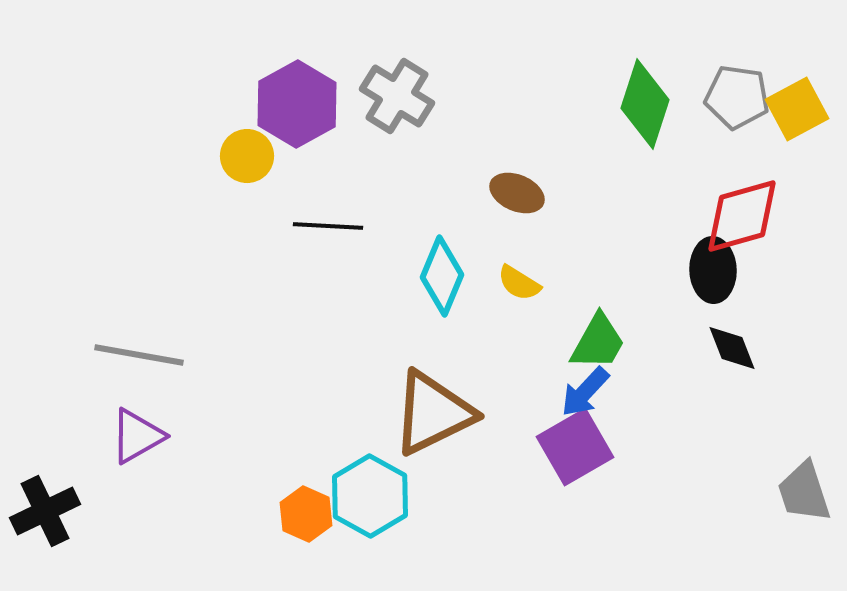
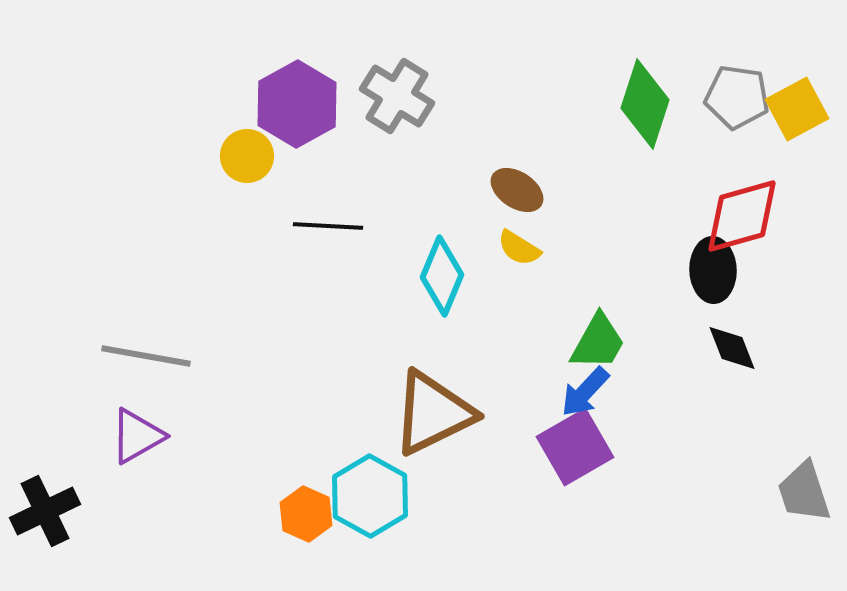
brown ellipse: moved 3 px up; rotated 10 degrees clockwise
yellow semicircle: moved 35 px up
gray line: moved 7 px right, 1 px down
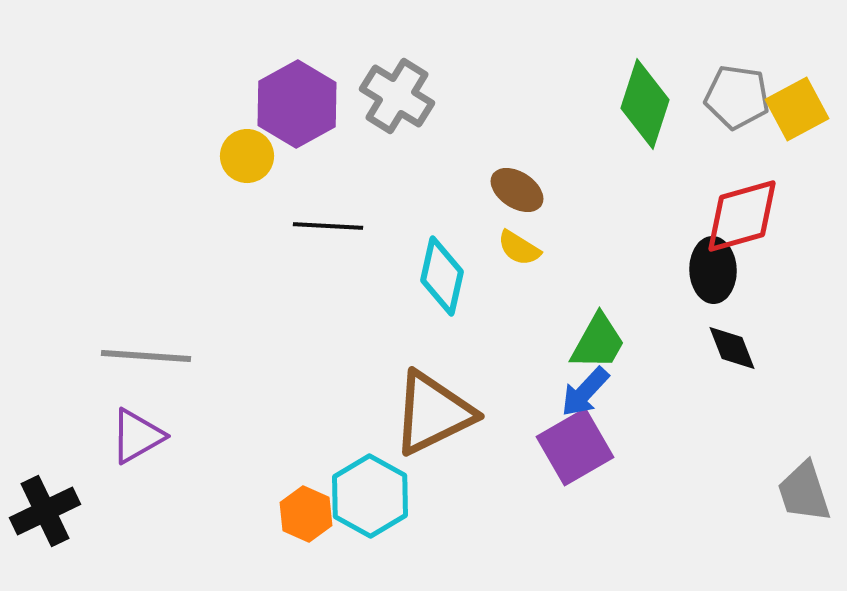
cyan diamond: rotated 10 degrees counterclockwise
gray line: rotated 6 degrees counterclockwise
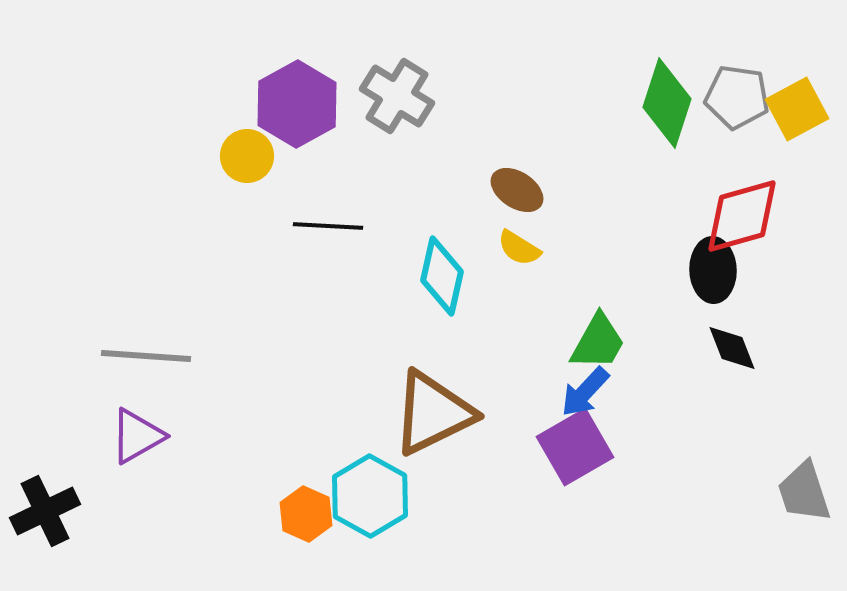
green diamond: moved 22 px right, 1 px up
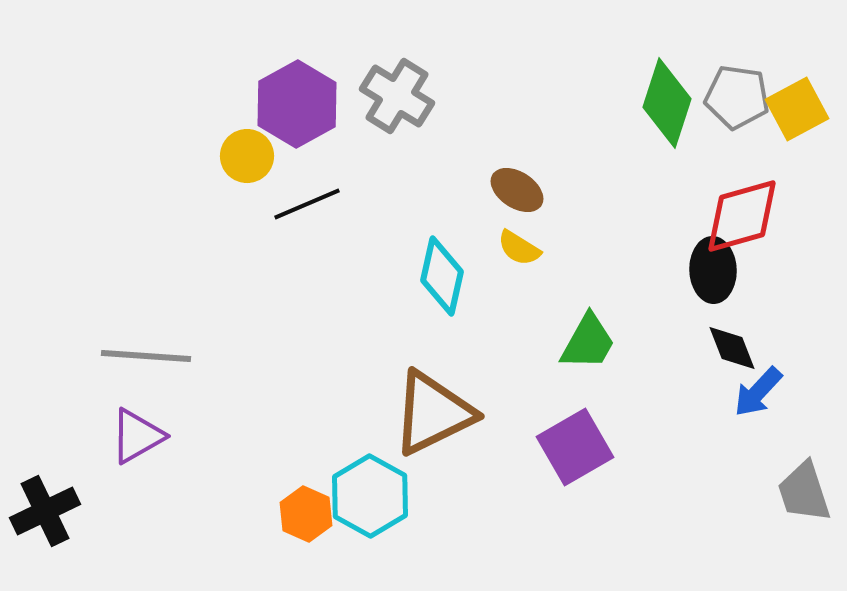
black line: moved 21 px left, 22 px up; rotated 26 degrees counterclockwise
green trapezoid: moved 10 px left
blue arrow: moved 173 px right
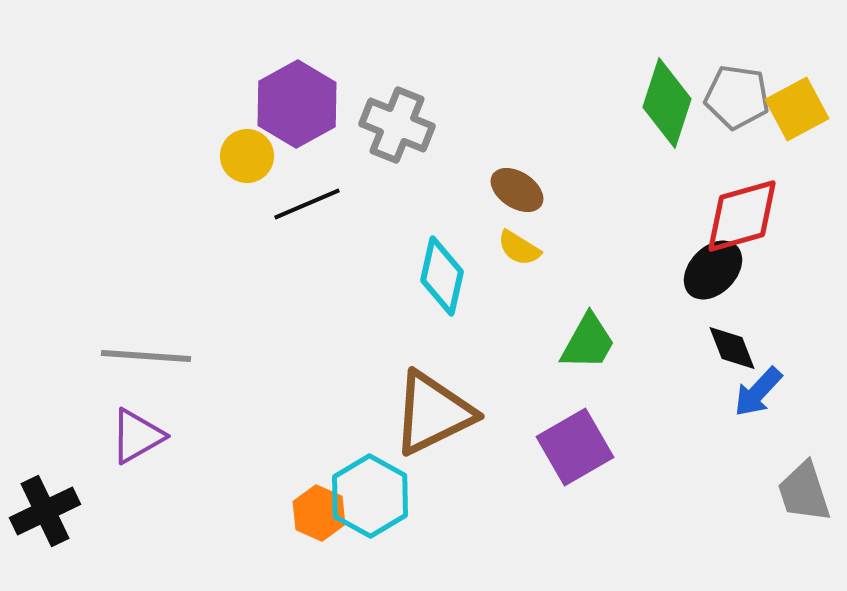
gray cross: moved 29 px down; rotated 10 degrees counterclockwise
black ellipse: rotated 46 degrees clockwise
orange hexagon: moved 13 px right, 1 px up
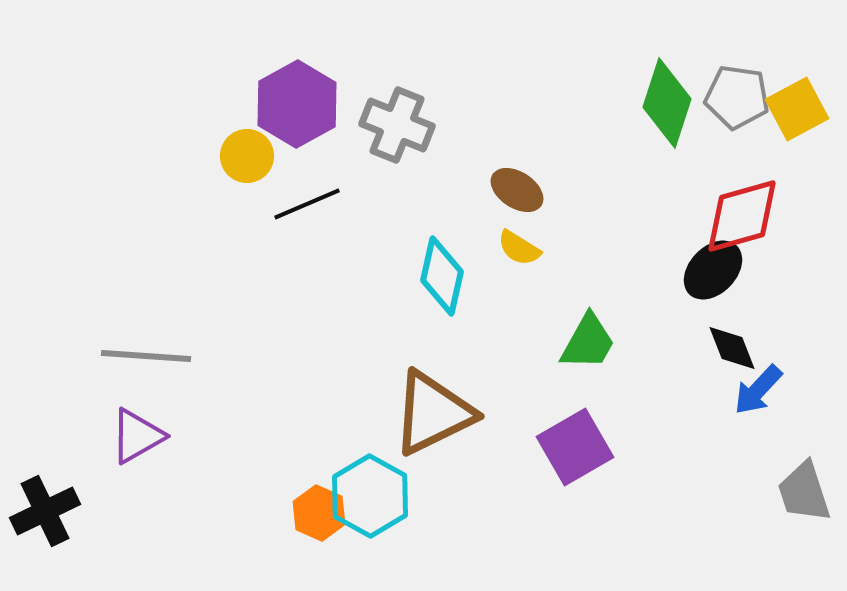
blue arrow: moved 2 px up
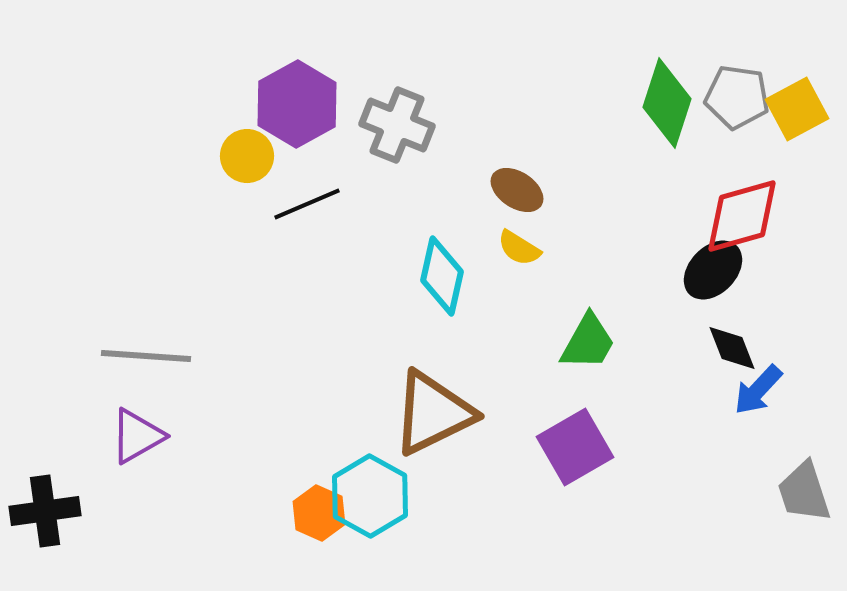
black cross: rotated 18 degrees clockwise
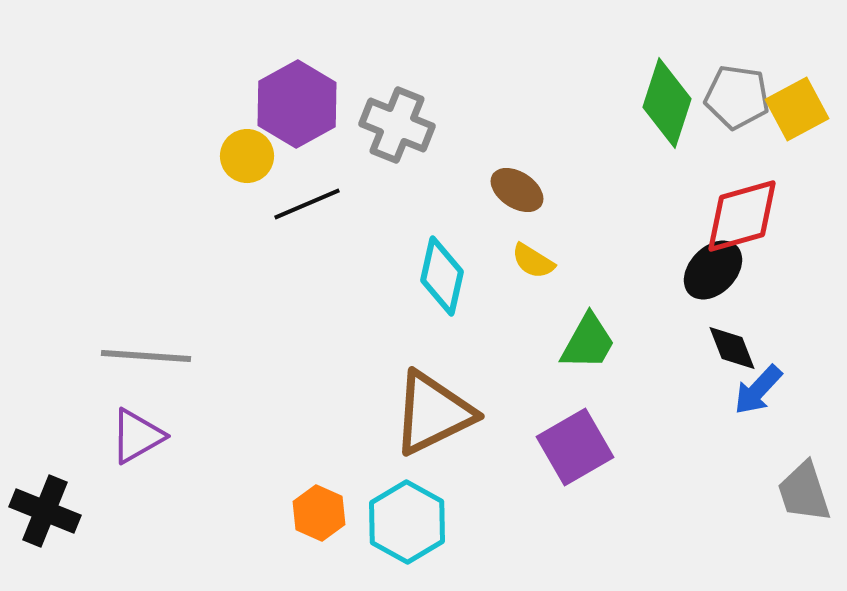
yellow semicircle: moved 14 px right, 13 px down
cyan hexagon: moved 37 px right, 26 px down
black cross: rotated 30 degrees clockwise
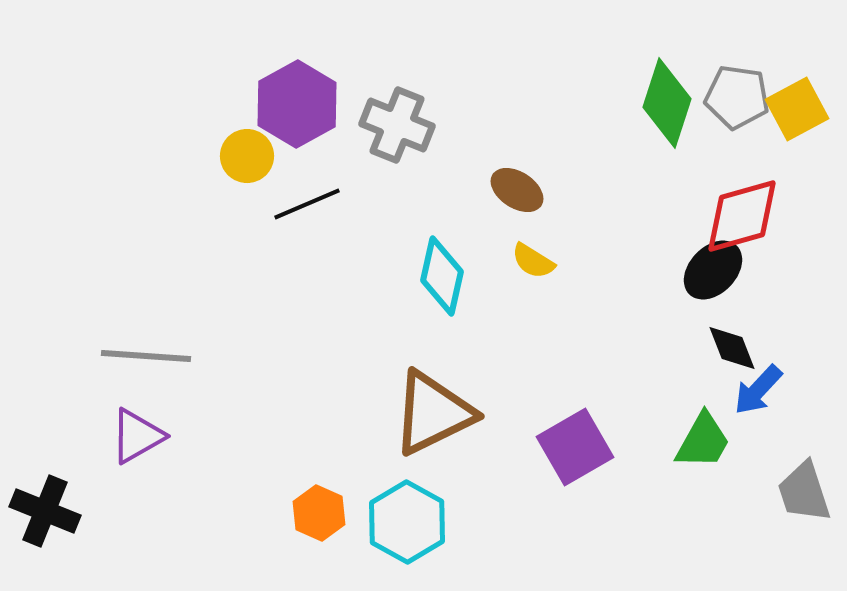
green trapezoid: moved 115 px right, 99 px down
